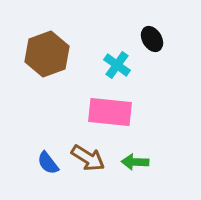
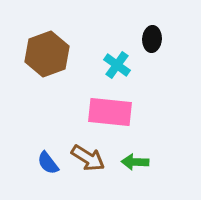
black ellipse: rotated 35 degrees clockwise
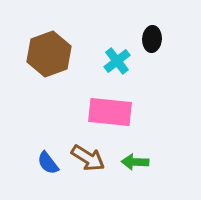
brown hexagon: moved 2 px right
cyan cross: moved 4 px up; rotated 16 degrees clockwise
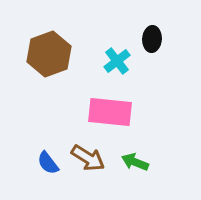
green arrow: rotated 20 degrees clockwise
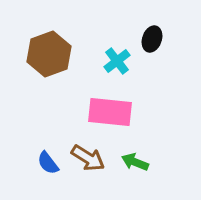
black ellipse: rotated 15 degrees clockwise
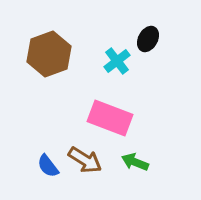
black ellipse: moved 4 px left; rotated 10 degrees clockwise
pink rectangle: moved 6 px down; rotated 15 degrees clockwise
brown arrow: moved 3 px left, 2 px down
blue semicircle: moved 3 px down
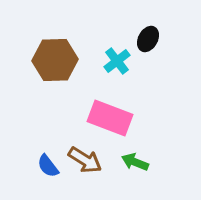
brown hexagon: moved 6 px right, 6 px down; rotated 18 degrees clockwise
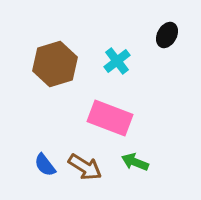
black ellipse: moved 19 px right, 4 px up
brown hexagon: moved 4 px down; rotated 15 degrees counterclockwise
brown arrow: moved 7 px down
blue semicircle: moved 3 px left, 1 px up
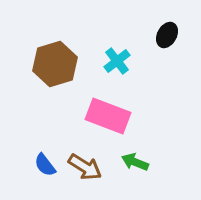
pink rectangle: moved 2 px left, 2 px up
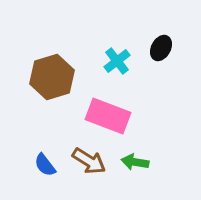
black ellipse: moved 6 px left, 13 px down
brown hexagon: moved 3 px left, 13 px down
green arrow: rotated 12 degrees counterclockwise
brown arrow: moved 4 px right, 6 px up
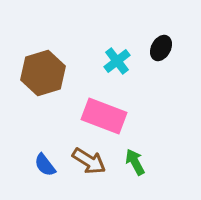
brown hexagon: moved 9 px left, 4 px up
pink rectangle: moved 4 px left
green arrow: rotated 52 degrees clockwise
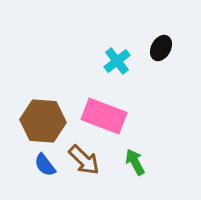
brown hexagon: moved 48 px down; rotated 21 degrees clockwise
brown arrow: moved 5 px left, 1 px up; rotated 12 degrees clockwise
